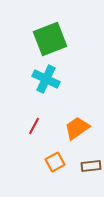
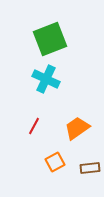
brown rectangle: moved 1 px left, 2 px down
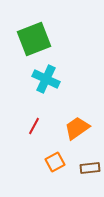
green square: moved 16 px left
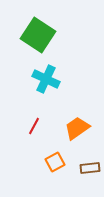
green square: moved 4 px right, 4 px up; rotated 36 degrees counterclockwise
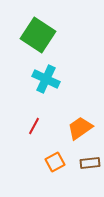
orange trapezoid: moved 3 px right
brown rectangle: moved 5 px up
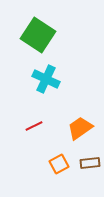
red line: rotated 36 degrees clockwise
orange square: moved 4 px right, 2 px down
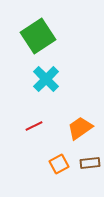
green square: moved 1 px down; rotated 24 degrees clockwise
cyan cross: rotated 20 degrees clockwise
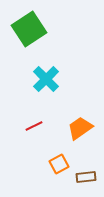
green square: moved 9 px left, 7 px up
brown rectangle: moved 4 px left, 14 px down
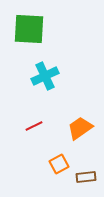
green square: rotated 36 degrees clockwise
cyan cross: moved 1 px left, 3 px up; rotated 20 degrees clockwise
